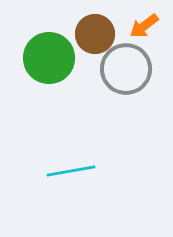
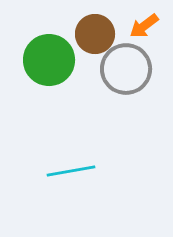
green circle: moved 2 px down
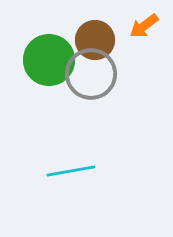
brown circle: moved 6 px down
gray circle: moved 35 px left, 5 px down
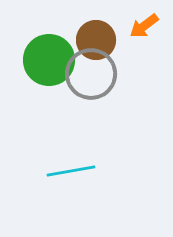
brown circle: moved 1 px right
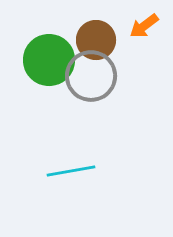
gray circle: moved 2 px down
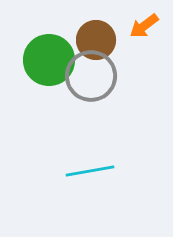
cyan line: moved 19 px right
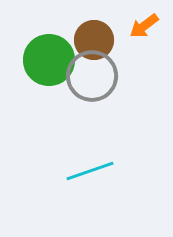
brown circle: moved 2 px left
gray circle: moved 1 px right
cyan line: rotated 9 degrees counterclockwise
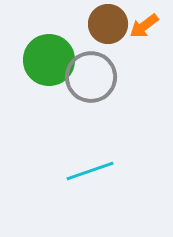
brown circle: moved 14 px right, 16 px up
gray circle: moved 1 px left, 1 px down
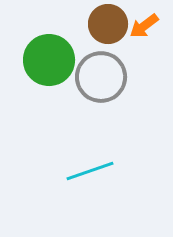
gray circle: moved 10 px right
